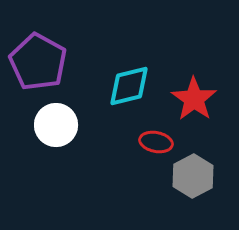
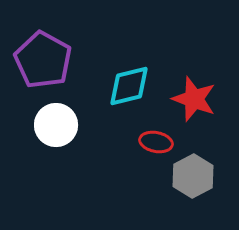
purple pentagon: moved 5 px right, 2 px up
red star: rotated 15 degrees counterclockwise
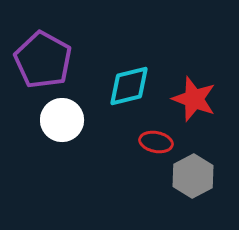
white circle: moved 6 px right, 5 px up
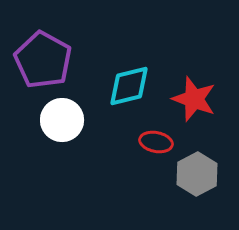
gray hexagon: moved 4 px right, 2 px up
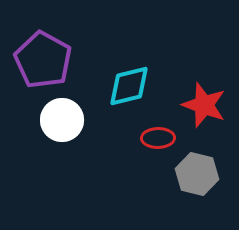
red star: moved 10 px right, 6 px down
red ellipse: moved 2 px right, 4 px up; rotated 12 degrees counterclockwise
gray hexagon: rotated 18 degrees counterclockwise
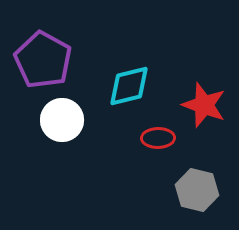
gray hexagon: moved 16 px down
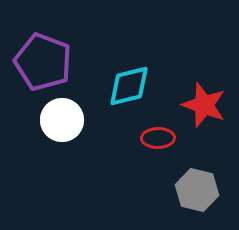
purple pentagon: moved 2 px down; rotated 8 degrees counterclockwise
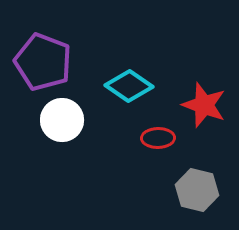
cyan diamond: rotated 48 degrees clockwise
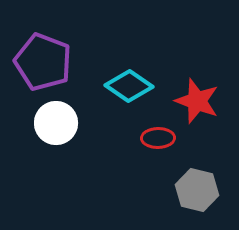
red star: moved 7 px left, 4 px up
white circle: moved 6 px left, 3 px down
